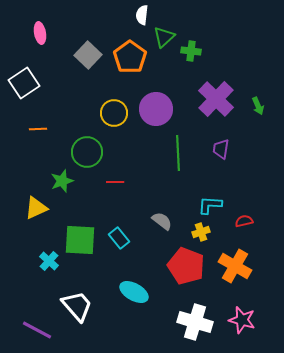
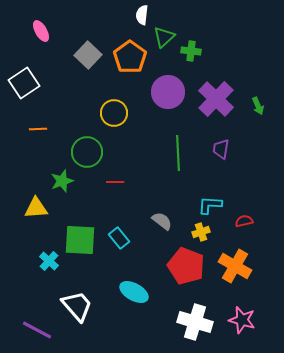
pink ellipse: moved 1 px right, 2 px up; rotated 20 degrees counterclockwise
purple circle: moved 12 px right, 17 px up
yellow triangle: rotated 20 degrees clockwise
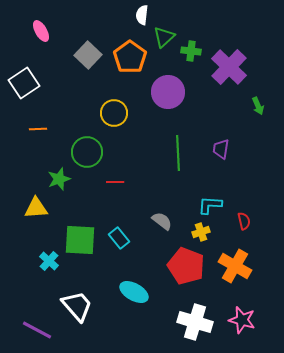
purple cross: moved 13 px right, 32 px up
green star: moved 3 px left, 2 px up
red semicircle: rotated 90 degrees clockwise
